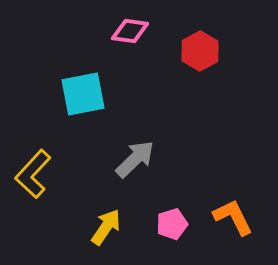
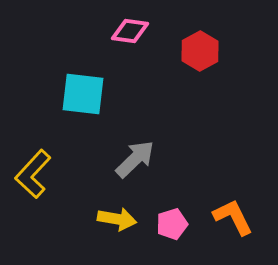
cyan square: rotated 18 degrees clockwise
yellow arrow: moved 11 px right, 8 px up; rotated 66 degrees clockwise
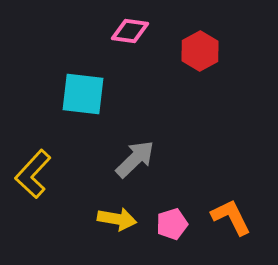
orange L-shape: moved 2 px left
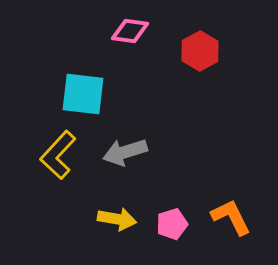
gray arrow: moved 10 px left, 7 px up; rotated 153 degrees counterclockwise
yellow L-shape: moved 25 px right, 19 px up
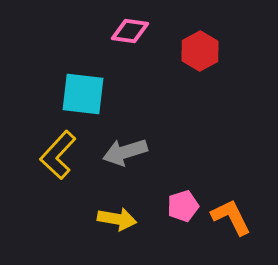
pink pentagon: moved 11 px right, 18 px up
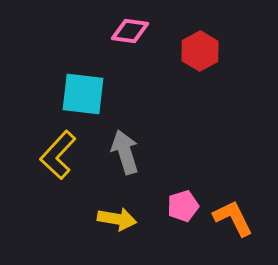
gray arrow: rotated 90 degrees clockwise
orange L-shape: moved 2 px right, 1 px down
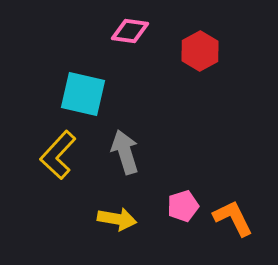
cyan square: rotated 6 degrees clockwise
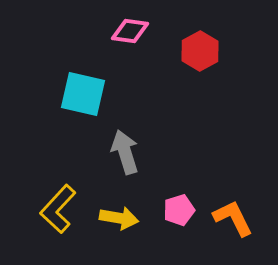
yellow L-shape: moved 54 px down
pink pentagon: moved 4 px left, 4 px down
yellow arrow: moved 2 px right, 1 px up
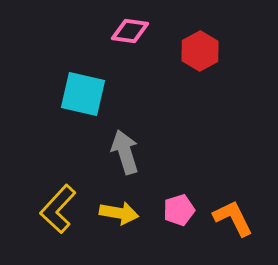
yellow arrow: moved 5 px up
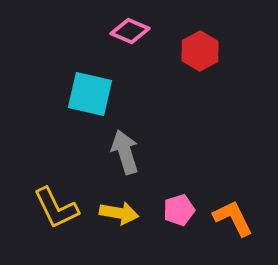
pink diamond: rotated 15 degrees clockwise
cyan square: moved 7 px right
yellow L-shape: moved 2 px left, 1 px up; rotated 69 degrees counterclockwise
